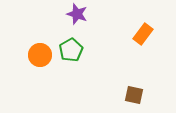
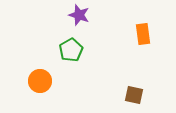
purple star: moved 2 px right, 1 px down
orange rectangle: rotated 45 degrees counterclockwise
orange circle: moved 26 px down
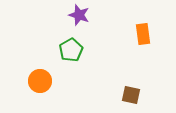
brown square: moved 3 px left
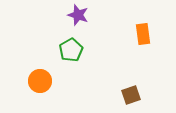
purple star: moved 1 px left
brown square: rotated 30 degrees counterclockwise
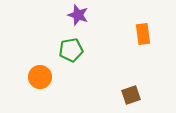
green pentagon: rotated 20 degrees clockwise
orange circle: moved 4 px up
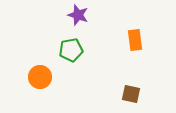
orange rectangle: moved 8 px left, 6 px down
brown square: moved 1 px up; rotated 30 degrees clockwise
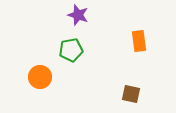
orange rectangle: moved 4 px right, 1 px down
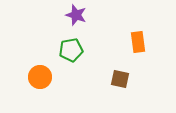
purple star: moved 2 px left
orange rectangle: moved 1 px left, 1 px down
brown square: moved 11 px left, 15 px up
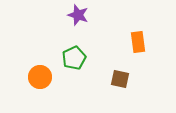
purple star: moved 2 px right
green pentagon: moved 3 px right, 8 px down; rotated 15 degrees counterclockwise
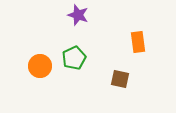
orange circle: moved 11 px up
